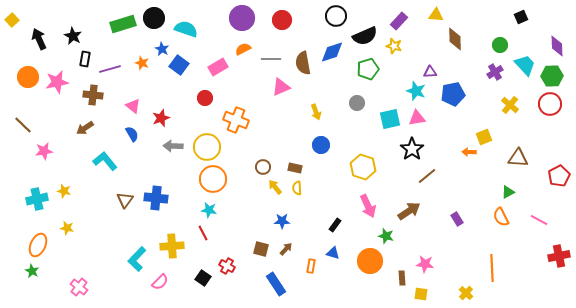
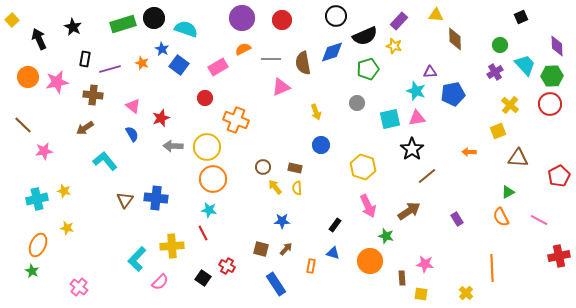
black star at (73, 36): moved 9 px up
yellow square at (484, 137): moved 14 px right, 6 px up
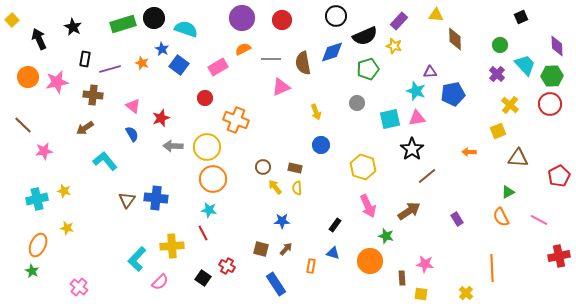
purple cross at (495, 72): moved 2 px right, 2 px down; rotated 14 degrees counterclockwise
brown triangle at (125, 200): moved 2 px right
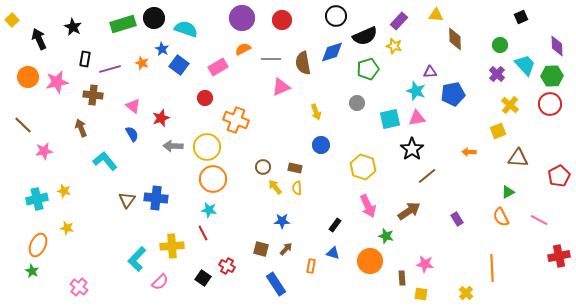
brown arrow at (85, 128): moved 4 px left; rotated 102 degrees clockwise
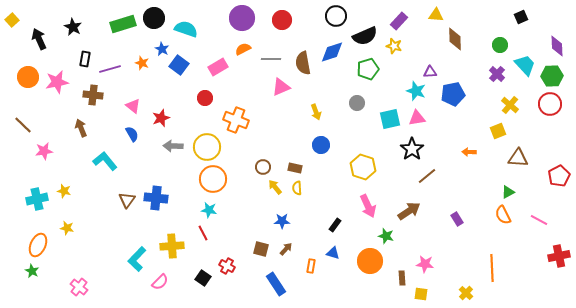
orange semicircle at (501, 217): moved 2 px right, 2 px up
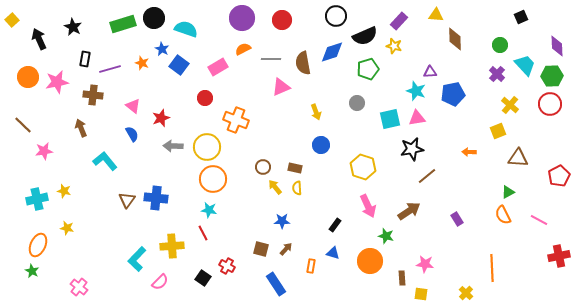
black star at (412, 149): rotated 25 degrees clockwise
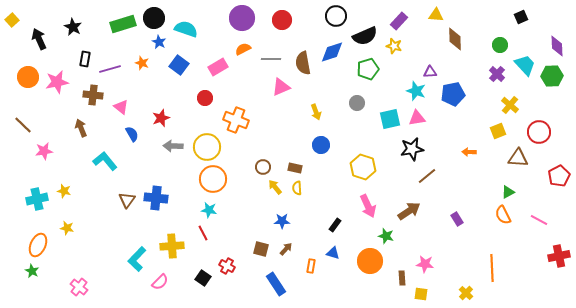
blue star at (162, 49): moved 3 px left, 7 px up
red circle at (550, 104): moved 11 px left, 28 px down
pink triangle at (133, 106): moved 12 px left, 1 px down
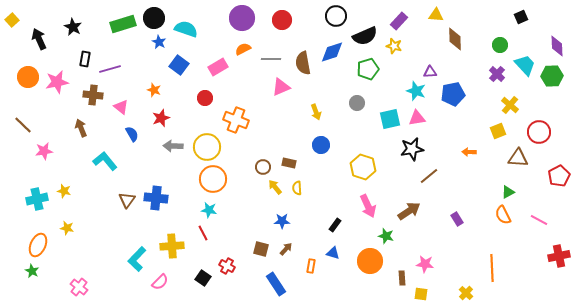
orange star at (142, 63): moved 12 px right, 27 px down
brown rectangle at (295, 168): moved 6 px left, 5 px up
brown line at (427, 176): moved 2 px right
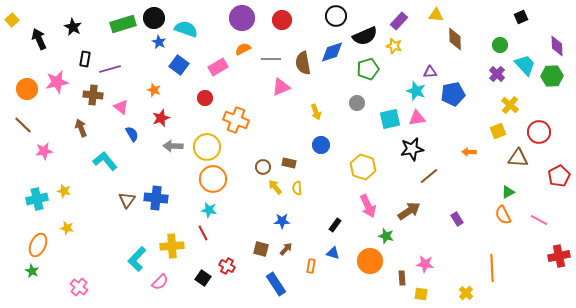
orange circle at (28, 77): moved 1 px left, 12 px down
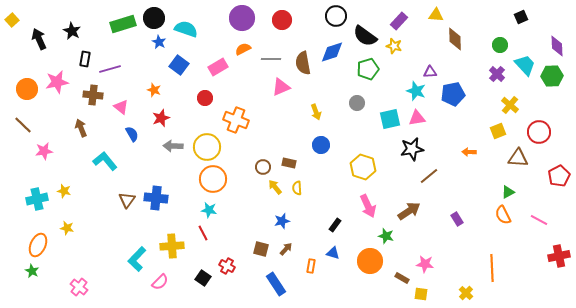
black star at (73, 27): moved 1 px left, 4 px down
black semicircle at (365, 36): rotated 60 degrees clockwise
blue star at (282, 221): rotated 14 degrees counterclockwise
brown rectangle at (402, 278): rotated 56 degrees counterclockwise
